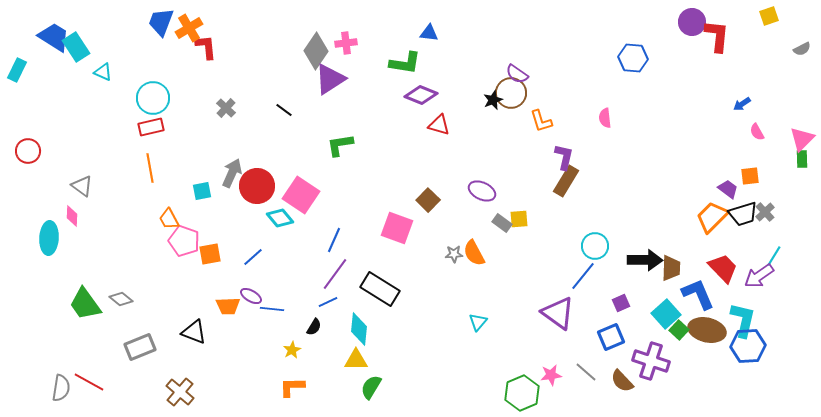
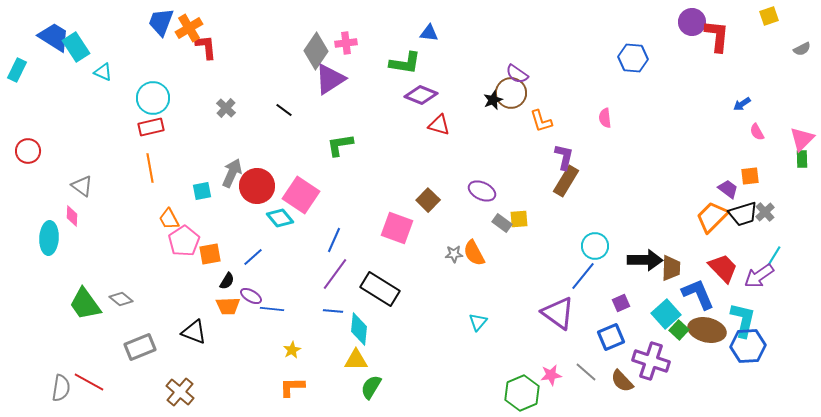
pink pentagon at (184, 241): rotated 20 degrees clockwise
blue line at (328, 302): moved 5 px right, 9 px down; rotated 30 degrees clockwise
black semicircle at (314, 327): moved 87 px left, 46 px up
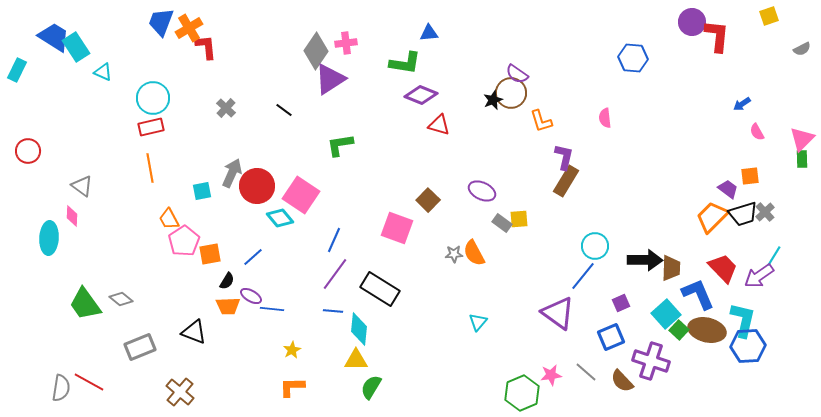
blue triangle at (429, 33): rotated 12 degrees counterclockwise
